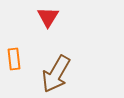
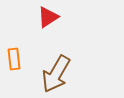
red triangle: rotated 25 degrees clockwise
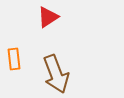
brown arrow: rotated 51 degrees counterclockwise
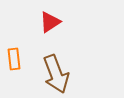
red triangle: moved 2 px right, 5 px down
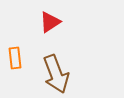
orange rectangle: moved 1 px right, 1 px up
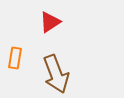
orange rectangle: rotated 15 degrees clockwise
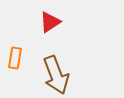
brown arrow: moved 1 px down
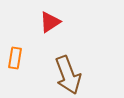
brown arrow: moved 12 px right
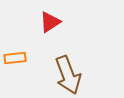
orange rectangle: rotated 75 degrees clockwise
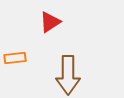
brown arrow: rotated 21 degrees clockwise
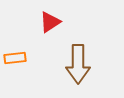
brown arrow: moved 10 px right, 11 px up
